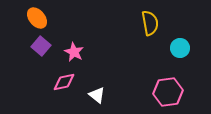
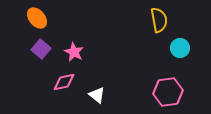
yellow semicircle: moved 9 px right, 3 px up
purple square: moved 3 px down
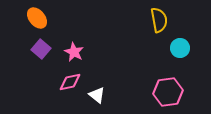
pink diamond: moved 6 px right
